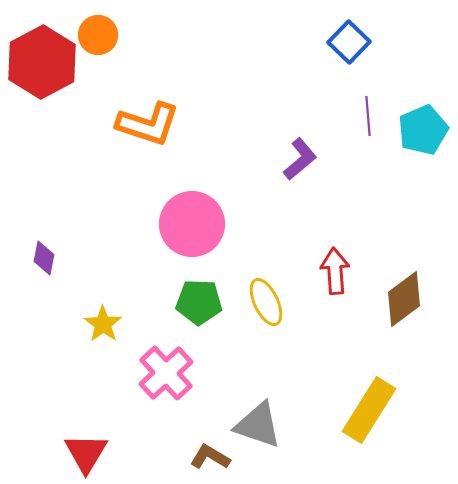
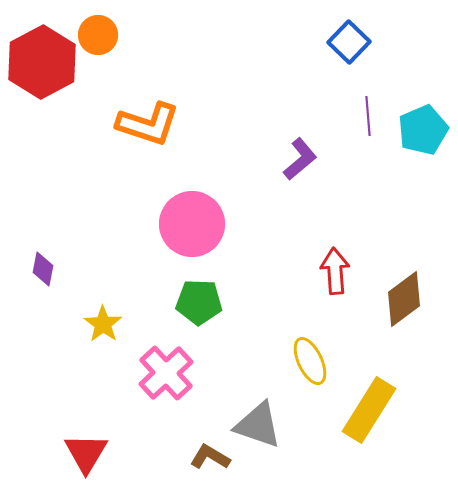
purple diamond: moved 1 px left, 11 px down
yellow ellipse: moved 44 px right, 59 px down
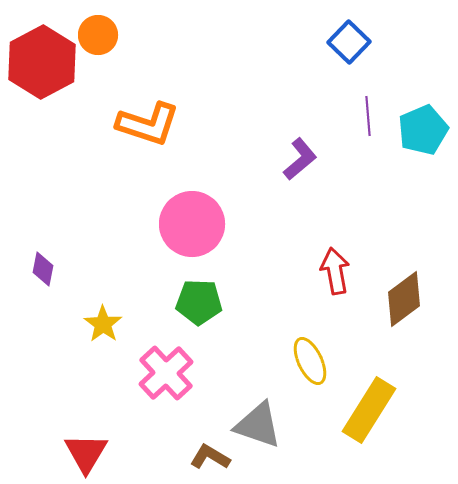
red arrow: rotated 6 degrees counterclockwise
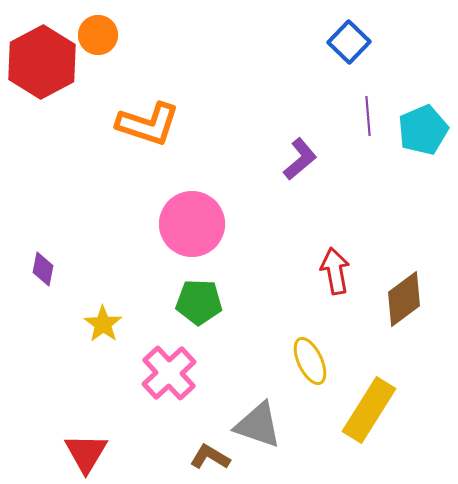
pink cross: moved 3 px right
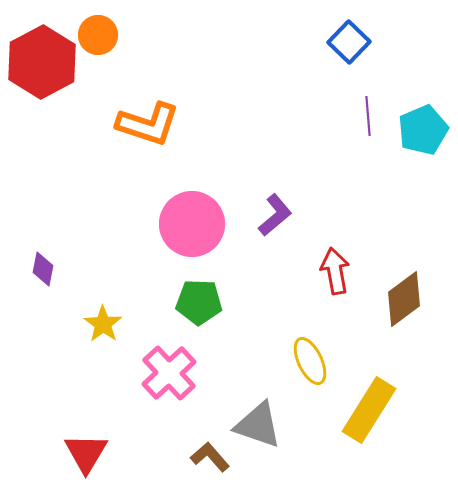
purple L-shape: moved 25 px left, 56 px down
brown L-shape: rotated 18 degrees clockwise
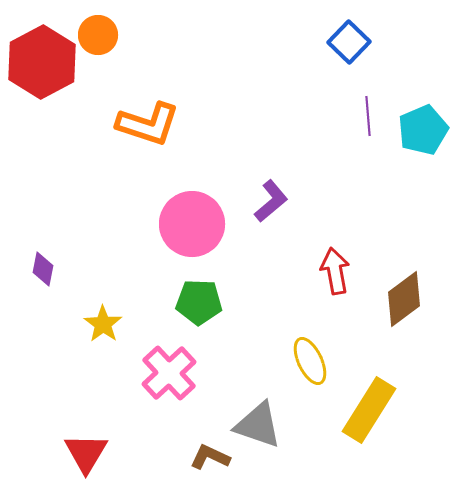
purple L-shape: moved 4 px left, 14 px up
brown L-shape: rotated 24 degrees counterclockwise
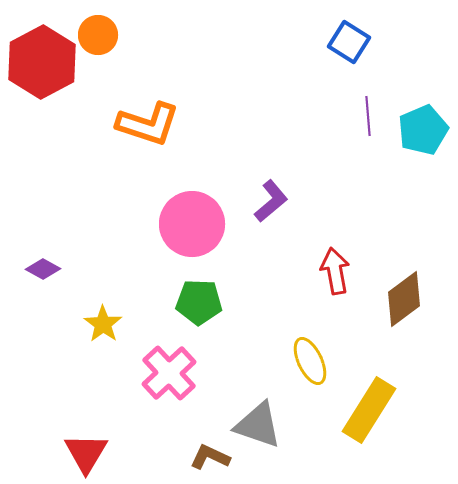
blue square: rotated 12 degrees counterclockwise
purple diamond: rotated 72 degrees counterclockwise
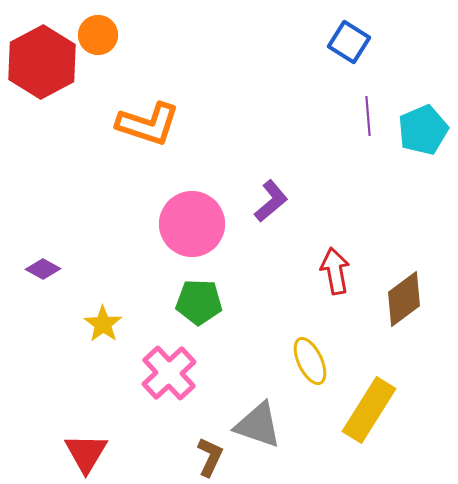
brown L-shape: rotated 90 degrees clockwise
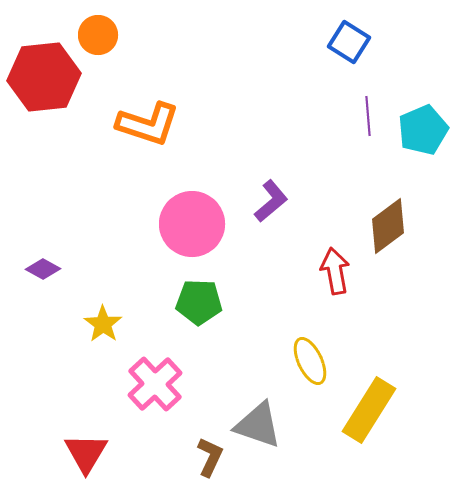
red hexagon: moved 2 px right, 15 px down; rotated 22 degrees clockwise
brown diamond: moved 16 px left, 73 px up
pink cross: moved 14 px left, 11 px down
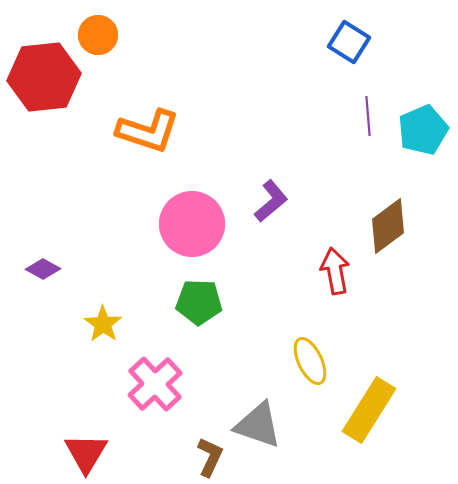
orange L-shape: moved 7 px down
